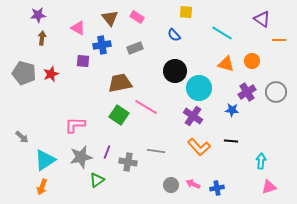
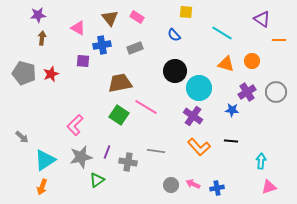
pink L-shape at (75, 125): rotated 45 degrees counterclockwise
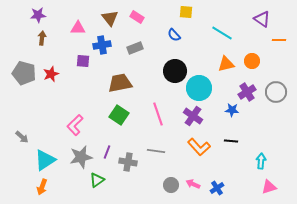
pink triangle at (78, 28): rotated 28 degrees counterclockwise
orange triangle at (226, 64): rotated 30 degrees counterclockwise
pink line at (146, 107): moved 12 px right, 7 px down; rotated 40 degrees clockwise
blue cross at (217, 188): rotated 24 degrees counterclockwise
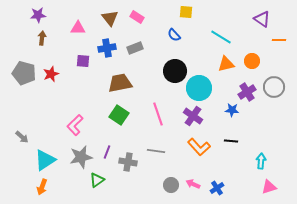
cyan line at (222, 33): moved 1 px left, 4 px down
blue cross at (102, 45): moved 5 px right, 3 px down
gray circle at (276, 92): moved 2 px left, 5 px up
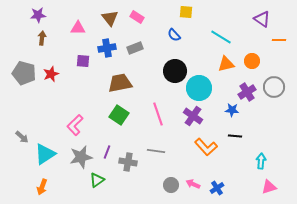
black line at (231, 141): moved 4 px right, 5 px up
orange L-shape at (199, 147): moved 7 px right
cyan triangle at (45, 160): moved 6 px up
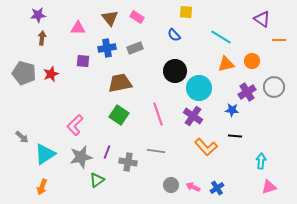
pink arrow at (193, 184): moved 3 px down
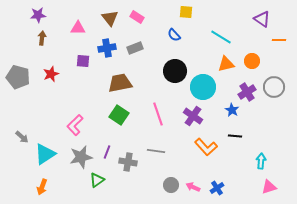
gray pentagon at (24, 73): moved 6 px left, 4 px down
cyan circle at (199, 88): moved 4 px right, 1 px up
blue star at (232, 110): rotated 24 degrees clockwise
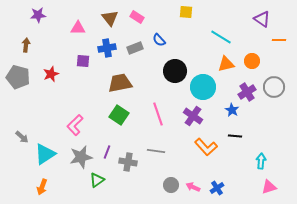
blue semicircle at (174, 35): moved 15 px left, 5 px down
brown arrow at (42, 38): moved 16 px left, 7 px down
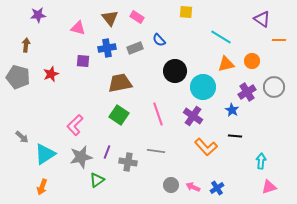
pink triangle at (78, 28): rotated 14 degrees clockwise
